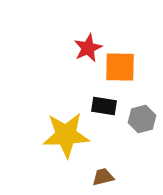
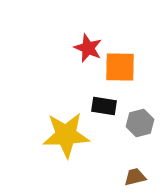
red star: rotated 24 degrees counterclockwise
gray hexagon: moved 2 px left, 4 px down
brown trapezoid: moved 32 px right
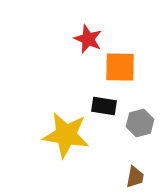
red star: moved 9 px up
yellow star: rotated 12 degrees clockwise
brown trapezoid: rotated 115 degrees clockwise
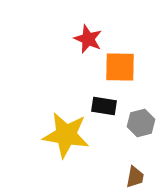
gray hexagon: moved 1 px right
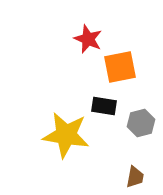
orange square: rotated 12 degrees counterclockwise
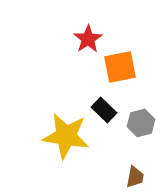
red star: rotated 16 degrees clockwise
black rectangle: moved 4 px down; rotated 35 degrees clockwise
yellow star: moved 1 px down
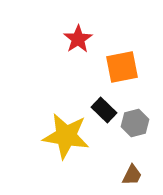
red star: moved 10 px left
orange square: moved 2 px right
gray hexagon: moved 6 px left
brown trapezoid: moved 3 px left, 2 px up; rotated 15 degrees clockwise
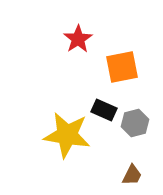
black rectangle: rotated 20 degrees counterclockwise
yellow star: moved 1 px right, 1 px up
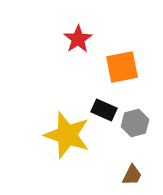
yellow star: rotated 9 degrees clockwise
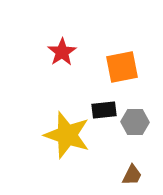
red star: moved 16 px left, 13 px down
black rectangle: rotated 30 degrees counterclockwise
gray hexagon: moved 1 px up; rotated 16 degrees clockwise
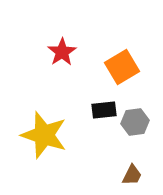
orange square: rotated 20 degrees counterclockwise
gray hexagon: rotated 8 degrees counterclockwise
yellow star: moved 23 px left
